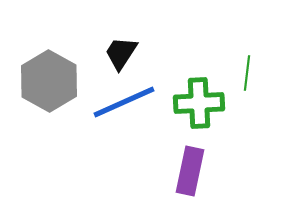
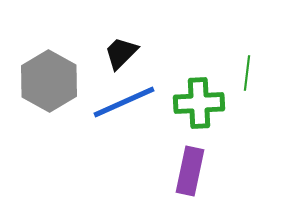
black trapezoid: rotated 12 degrees clockwise
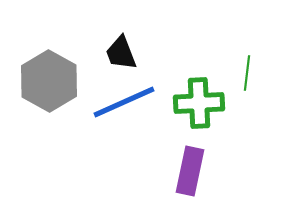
black trapezoid: rotated 66 degrees counterclockwise
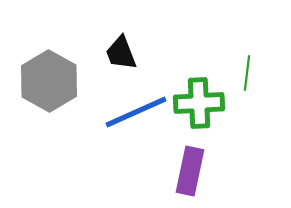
blue line: moved 12 px right, 10 px down
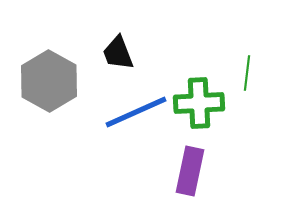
black trapezoid: moved 3 px left
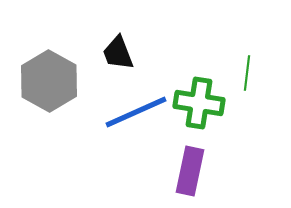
green cross: rotated 12 degrees clockwise
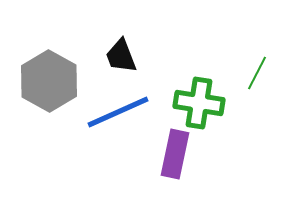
black trapezoid: moved 3 px right, 3 px down
green line: moved 10 px right; rotated 20 degrees clockwise
blue line: moved 18 px left
purple rectangle: moved 15 px left, 17 px up
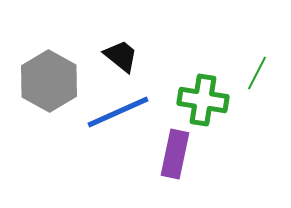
black trapezoid: rotated 150 degrees clockwise
green cross: moved 4 px right, 3 px up
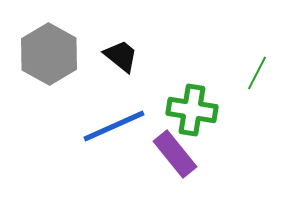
gray hexagon: moved 27 px up
green cross: moved 11 px left, 10 px down
blue line: moved 4 px left, 14 px down
purple rectangle: rotated 51 degrees counterclockwise
